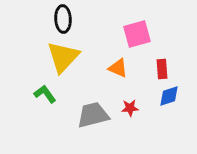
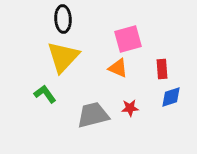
pink square: moved 9 px left, 5 px down
blue diamond: moved 2 px right, 1 px down
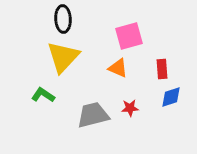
pink square: moved 1 px right, 3 px up
green L-shape: moved 2 px left, 1 px down; rotated 20 degrees counterclockwise
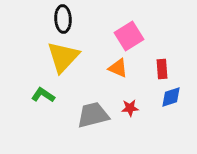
pink square: rotated 16 degrees counterclockwise
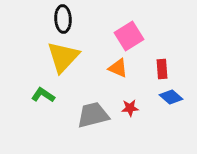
blue diamond: rotated 60 degrees clockwise
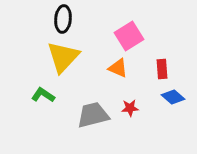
black ellipse: rotated 8 degrees clockwise
blue diamond: moved 2 px right
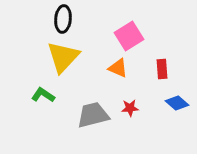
blue diamond: moved 4 px right, 6 px down
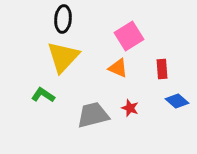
blue diamond: moved 2 px up
red star: rotated 24 degrees clockwise
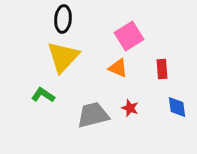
blue diamond: moved 6 px down; rotated 40 degrees clockwise
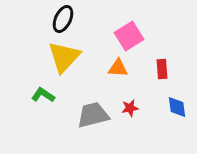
black ellipse: rotated 20 degrees clockwise
yellow triangle: moved 1 px right
orange triangle: rotated 20 degrees counterclockwise
red star: rotated 30 degrees counterclockwise
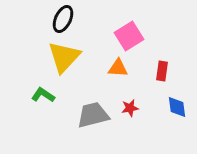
red rectangle: moved 2 px down; rotated 12 degrees clockwise
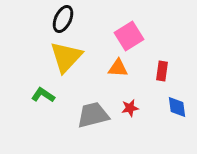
yellow triangle: moved 2 px right
